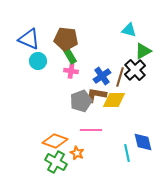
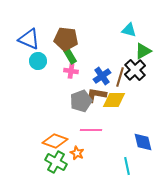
cyan line: moved 13 px down
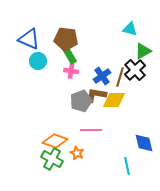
cyan triangle: moved 1 px right, 1 px up
blue diamond: moved 1 px right, 1 px down
green cross: moved 4 px left, 3 px up
